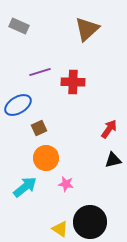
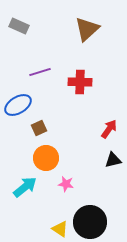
red cross: moved 7 px right
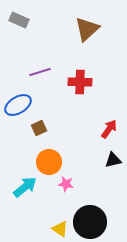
gray rectangle: moved 6 px up
orange circle: moved 3 px right, 4 px down
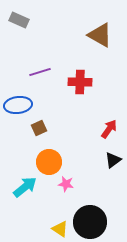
brown triangle: moved 13 px right, 6 px down; rotated 48 degrees counterclockwise
blue ellipse: rotated 24 degrees clockwise
black triangle: rotated 24 degrees counterclockwise
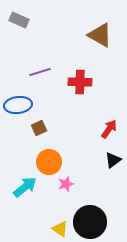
pink star: rotated 28 degrees counterclockwise
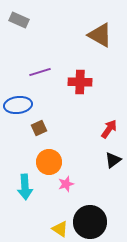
cyan arrow: rotated 125 degrees clockwise
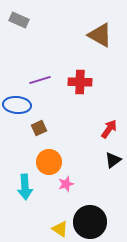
purple line: moved 8 px down
blue ellipse: moved 1 px left; rotated 12 degrees clockwise
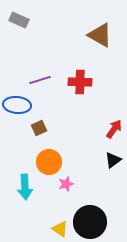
red arrow: moved 5 px right
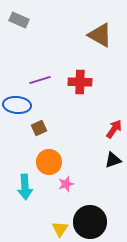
black triangle: rotated 18 degrees clockwise
yellow triangle: rotated 30 degrees clockwise
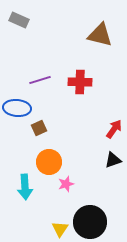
brown triangle: rotated 16 degrees counterclockwise
blue ellipse: moved 3 px down
